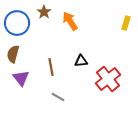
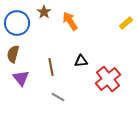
yellow rectangle: rotated 32 degrees clockwise
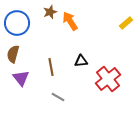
brown star: moved 6 px right; rotated 16 degrees clockwise
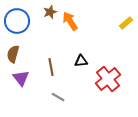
blue circle: moved 2 px up
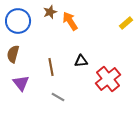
blue circle: moved 1 px right
purple triangle: moved 5 px down
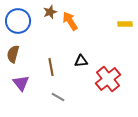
yellow rectangle: moved 1 px left, 1 px down; rotated 40 degrees clockwise
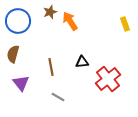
yellow rectangle: rotated 72 degrees clockwise
black triangle: moved 1 px right, 1 px down
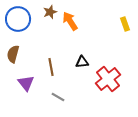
blue circle: moved 2 px up
purple triangle: moved 5 px right
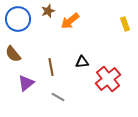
brown star: moved 2 px left, 1 px up
orange arrow: rotated 96 degrees counterclockwise
brown semicircle: rotated 54 degrees counterclockwise
purple triangle: rotated 30 degrees clockwise
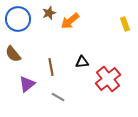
brown star: moved 1 px right, 2 px down
purple triangle: moved 1 px right, 1 px down
